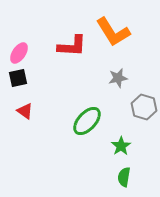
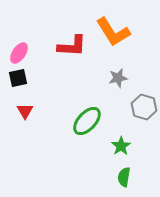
red triangle: rotated 24 degrees clockwise
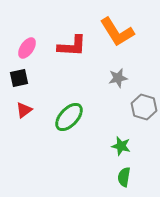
orange L-shape: moved 4 px right
pink ellipse: moved 8 px right, 5 px up
black square: moved 1 px right
red triangle: moved 1 px left, 1 px up; rotated 24 degrees clockwise
green ellipse: moved 18 px left, 4 px up
green star: rotated 24 degrees counterclockwise
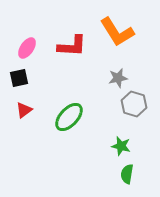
gray hexagon: moved 10 px left, 3 px up
green semicircle: moved 3 px right, 3 px up
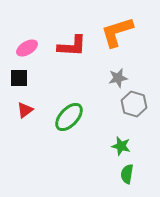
orange L-shape: rotated 105 degrees clockwise
pink ellipse: rotated 25 degrees clockwise
black square: rotated 12 degrees clockwise
red triangle: moved 1 px right
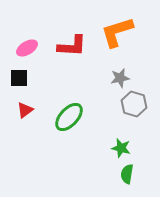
gray star: moved 2 px right
green star: moved 2 px down
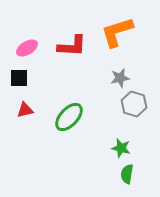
red triangle: rotated 24 degrees clockwise
